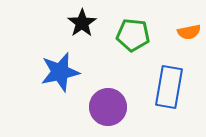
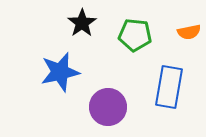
green pentagon: moved 2 px right
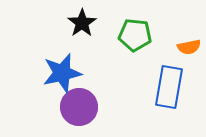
orange semicircle: moved 15 px down
blue star: moved 2 px right, 1 px down
purple circle: moved 29 px left
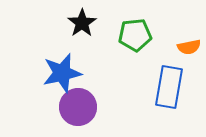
green pentagon: rotated 12 degrees counterclockwise
purple circle: moved 1 px left
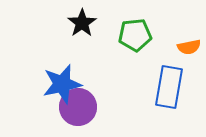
blue star: moved 11 px down
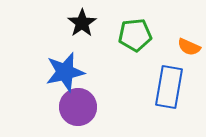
orange semicircle: rotated 35 degrees clockwise
blue star: moved 3 px right, 12 px up
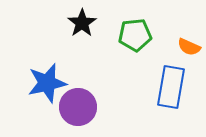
blue star: moved 18 px left, 11 px down
blue rectangle: moved 2 px right
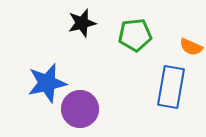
black star: rotated 20 degrees clockwise
orange semicircle: moved 2 px right
purple circle: moved 2 px right, 2 px down
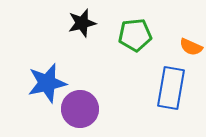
blue rectangle: moved 1 px down
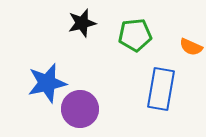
blue rectangle: moved 10 px left, 1 px down
